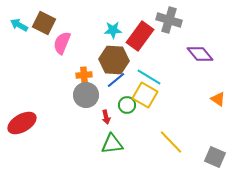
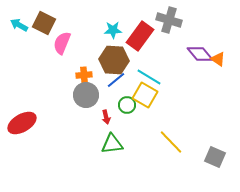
orange triangle: moved 40 px up
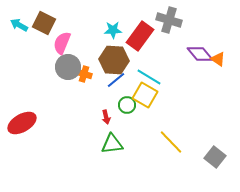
orange cross: moved 1 px up; rotated 21 degrees clockwise
gray circle: moved 18 px left, 28 px up
gray square: rotated 15 degrees clockwise
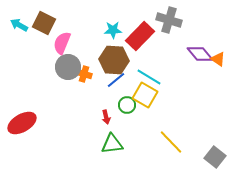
red rectangle: rotated 8 degrees clockwise
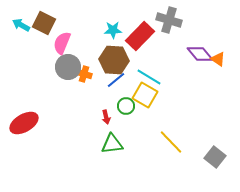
cyan arrow: moved 2 px right
green circle: moved 1 px left, 1 px down
red ellipse: moved 2 px right
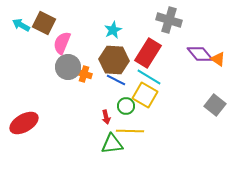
cyan star: rotated 24 degrees counterclockwise
red rectangle: moved 8 px right, 17 px down; rotated 12 degrees counterclockwise
blue line: rotated 66 degrees clockwise
yellow line: moved 41 px left, 11 px up; rotated 44 degrees counterclockwise
gray square: moved 52 px up
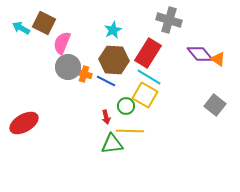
cyan arrow: moved 3 px down
blue line: moved 10 px left, 1 px down
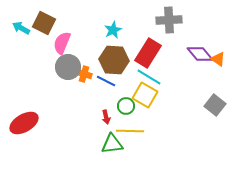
gray cross: rotated 20 degrees counterclockwise
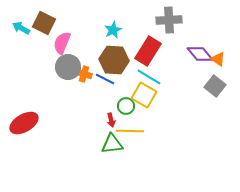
red rectangle: moved 2 px up
blue line: moved 1 px left, 2 px up
yellow square: moved 1 px left
gray square: moved 19 px up
red arrow: moved 5 px right, 3 px down
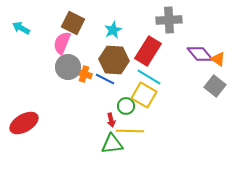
brown square: moved 29 px right
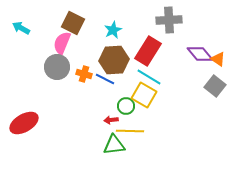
brown hexagon: rotated 8 degrees counterclockwise
gray circle: moved 11 px left
red arrow: rotated 96 degrees clockwise
green triangle: moved 2 px right, 1 px down
